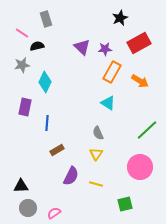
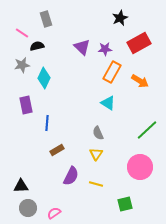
cyan diamond: moved 1 px left, 4 px up
purple rectangle: moved 1 px right, 2 px up; rotated 24 degrees counterclockwise
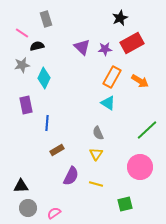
red rectangle: moved 7 px left
orange rectangle: moved 5 px down
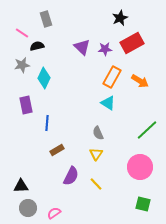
yellow line: rotated 32 degrees clockwise
green square: moved 18 px right; rotated 28 degrees clockwise
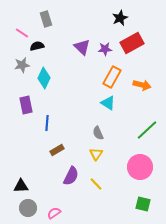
orange arrow: moved 2 px right, 4 px down; rotated 18 degrees counterclockwise
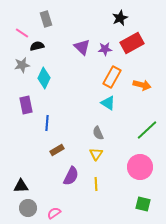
yellow line: rotated 40 degrees clockwise
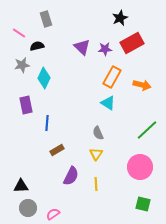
pink line: moved 3 px left
pink semicircle: moved 1 px left, 1 px down
